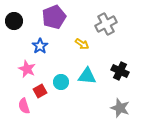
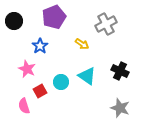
cyan triangle: rotated 30 degrees clockwise
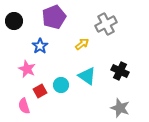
yellow arrow: rotated 72 degrees counterclockwise
cyan circle: moved 3 px down
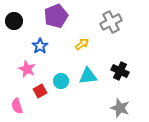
purple pentagon: moved 2 px right, 1 px up
gray cross: moved 5 px right, 2 px up
cyan triangle: moved 1 px right; rotated 42 degrees counterclockwise
cyan circle: moved 4 px up
pink semicircle: moved 7 px left
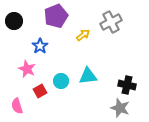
yellow arrow: moved 1 px right, 9 px up
black cross: moved 7 px right, 14 px down; rotated 12 degrees counterclockwise
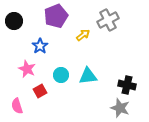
gray cross: moved 3 px left, 2 px up
cyan circle: moved 6 px up
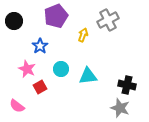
yellow arrow: rotated 32 degrees counterclockwise
cyan circle: moved 6 px up
red square: moved 4 px up
pink semicircle: rotated 35 degrees counterclockwise
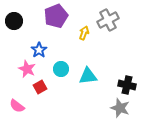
yellow arrow: moved 1 px right, 2 px up
blue star: moved 1 px left, 4 px down
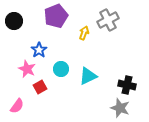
cyan triangle: rotated 18 degrees counterclockwise
pink semicircle: rotated 91 degrees counterclockwise
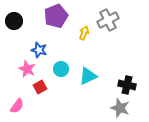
blue star: rotated 21 degrees counterclockwise
